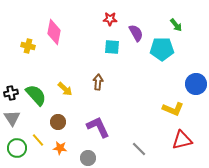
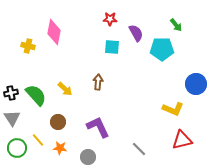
gray circle: moved 1 px up
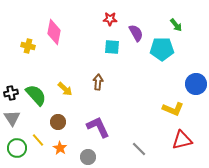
orange star: rotated 24 degrees clockwise
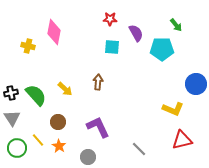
orange star: moved 1 px left, 2 px up
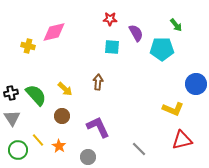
pink diamond: rotated 65 degrees clockwise
brown circle: moved 4 px right, 6 px up
green circle: moved 1 px right, 2 px down
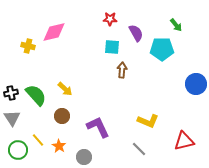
brown arrow: moved 24 px right, 12 px up
yellow L-shape: moved 25 px left, 12 px down
red triangle: moved 2 px right, 1 px down
gray circle: moved 4 px left
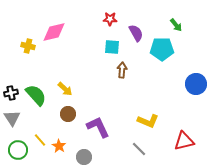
brown circle: moved 6 px right, 2 px up
yellow line: moved 2 px right
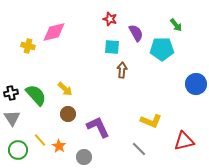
red star: rotated 16 degrees clockwise
yellow L-shape: moved 3 px right
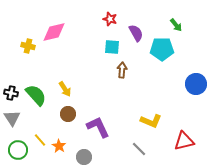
yellow arrow: rotated 14 degrees clockwise
black cross: rotated 24 degrees clockwise
